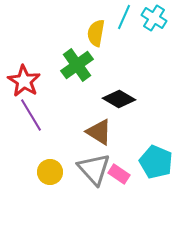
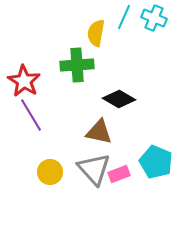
cyan cross: rotated 10 degrees counterclockwise
green cross: rotated 32 degrees clockwise
brown triangle: rotated 20 degrees counterclockwise
pink rectangle: rotated 55 degrees counterclockwise
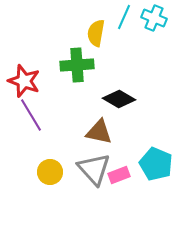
red star: rotated 12 degrees counterclockwise
cyan pentagon: moved 2 px down
pink rectangle: moved 1 px down
